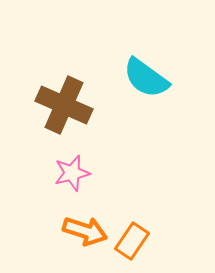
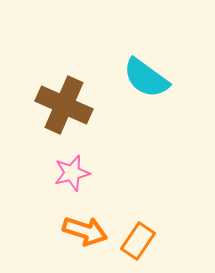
orange rectangle: moved 6 px right
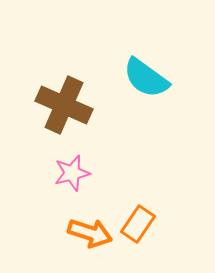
orange arrow: moved 5 px right, 2 px down
orange rectangle: moved 17 px up
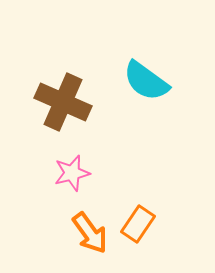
cyan semicircle: moved 3 px down
brown cross: moved 1 px left, 3 px up
orange arrow: rotated 36 degrees clockwise
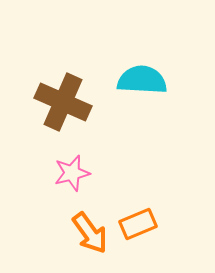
cyan semicircle: moved 4 px left, 1 px up; rotated 147 degrees clockwise
orange rectangle: rotated 33 degrees clockwise
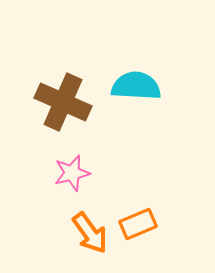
cyan semicircle: moved 6 px left, 6 px down
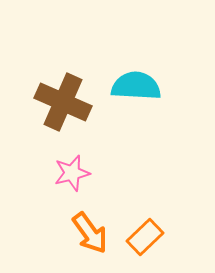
orange rectangle: moved 7 px right, 13 px down; rotated 21 degrees counterclockwise
